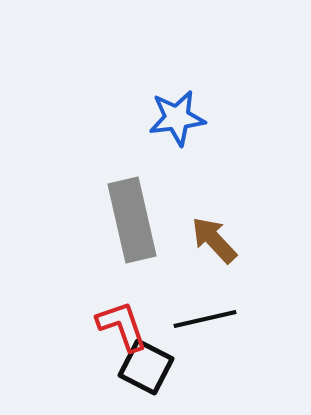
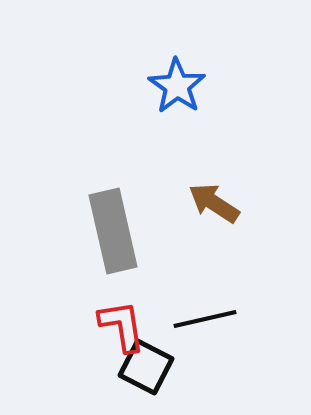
blue star: moved 32 px up; rotated 30 degrees counterclockwise
gray rectangle: moved 19 px left, 11 px down
brown arrow: moved 37 px up; rotated 14 degrees counterclockwise
red L-shape: rotated 10 degrees clockwise
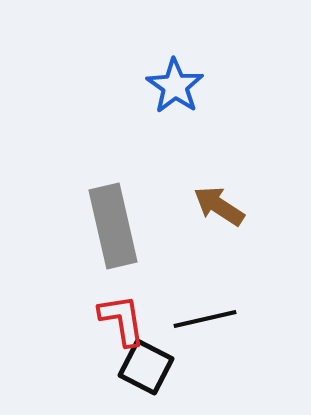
blue star: moved 2 px left
brown arrow: moved 5 px right, 3 px down
gray rectangle: moved 5 px up
red L-shape: moved 6 px up
